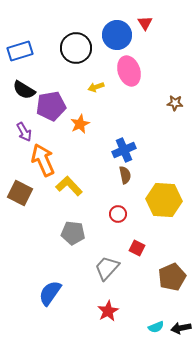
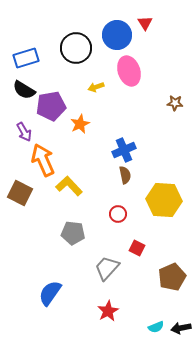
blue rectangle: moved 6 px right, 7 px down
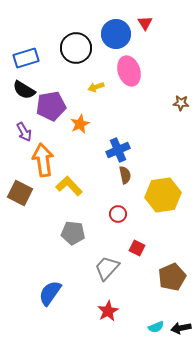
blue circle: moved 1 px left, 1 px up
brown star: moved 6 px right
blue cross: moved 6 px left
orange arrow: rotated 16 degrees clockwise
yellow hexagon: moved 1 px left, 5 px up; rotated 12 degrees counterclockwise
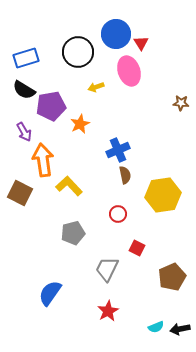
red triangle: moved 4 px left, 20 px down
black circle: moved 2 px right, 4 px down
gray pentagon: rotated 20 degrees counterclockwise
gray trapezoid: moved 1 px down; rotated 16 degrees counterclockwise
black arrow: moved 1 px left, 1 px down
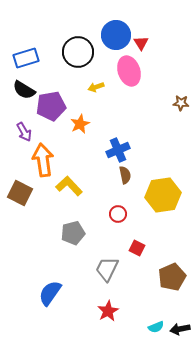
blue circle: moved 1 px down
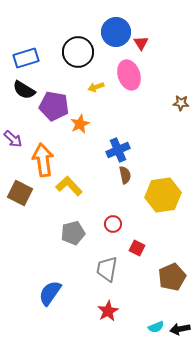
blue circle: moved 3 px up
pink ellipse: moved 4 px down
purple pentagon: moved 3 px right; rotated 20 degrees clockwise
purple arrow: moved 11 px left, 7 px down; rotated 18 degrees counterclockwise
red circle: moved 5 px left, 10 px down
gray trapezoid: rotated 16 degrees counterclockwise
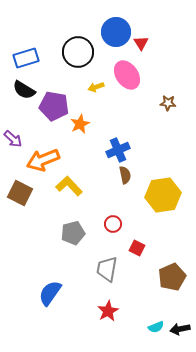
pink ellipse: moved 2 px left; rotated 16 degrees counterclockwise
brown star: moved 13 px left
orange arrow: rotated 104 degrees counterclockwise
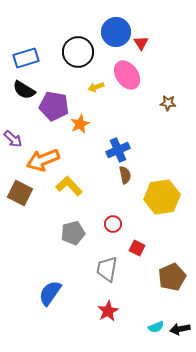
yellow hexagon: moved 1 px left, 2 px down
